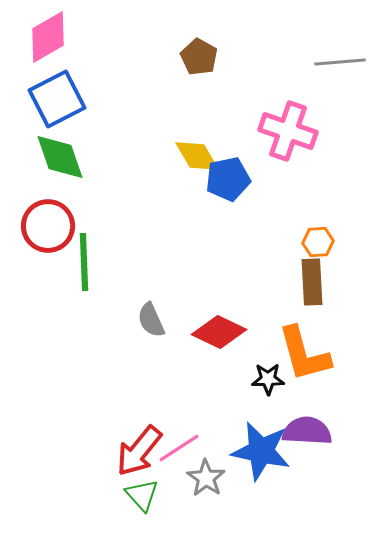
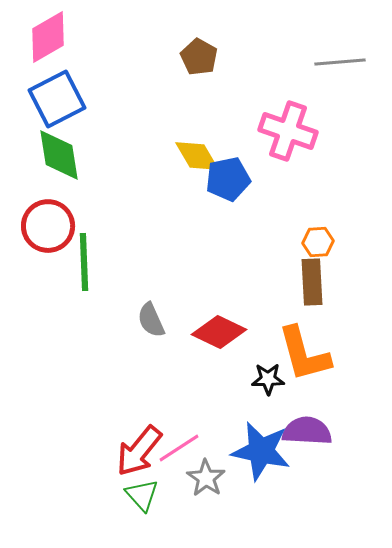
green diamond: moved 1 px left, 2 px up; rotated 10 degrees clockwise
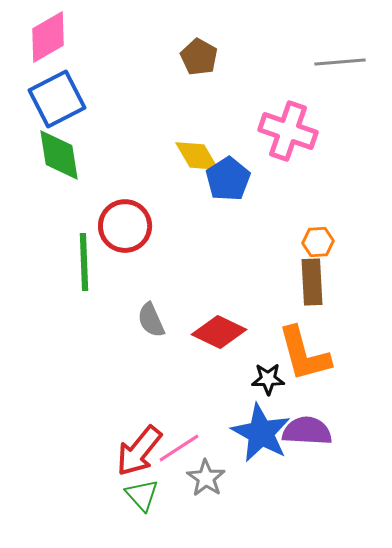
blue pentagon: rotated 21 degrees counterclockwise
red circle: moved 77 px right
blue star: moved 18 px up; rotated 16 degrees clockwise
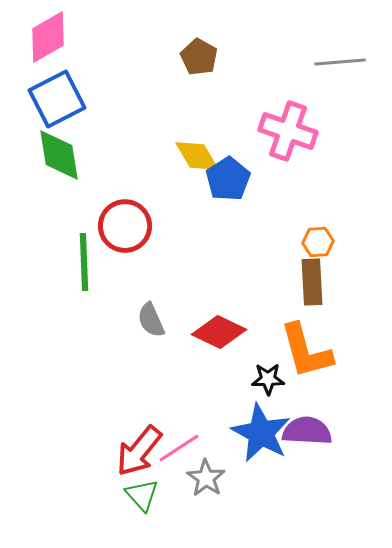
orange L-shape: moved 2 px right, 3 px up
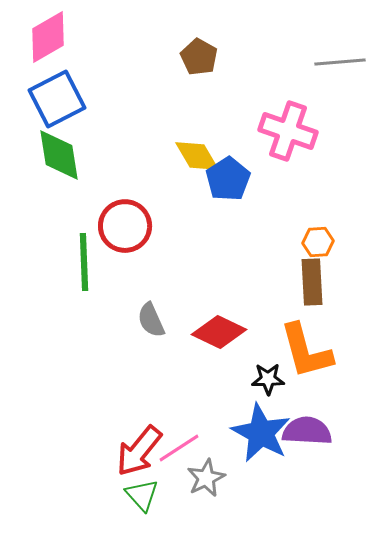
gray star: rotated 12 degrees clockwise
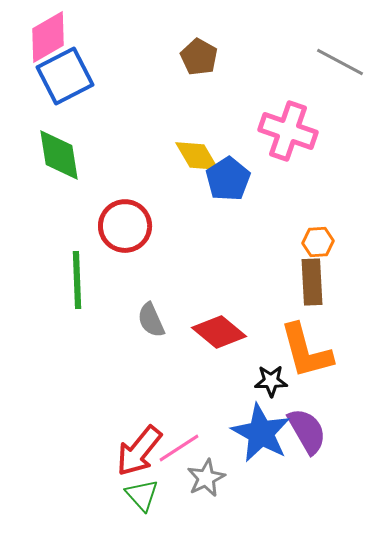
gray line: rotated 33 degrees clockwise
blue square: moved 8 px right, 23 px up
green line: moved 7 px left, 18 px down
red diamond: rotated 14 degrees clockwise
black star: moved 3 px right, 2 px down
purple semicircle: rotated 57 degrees clockwise
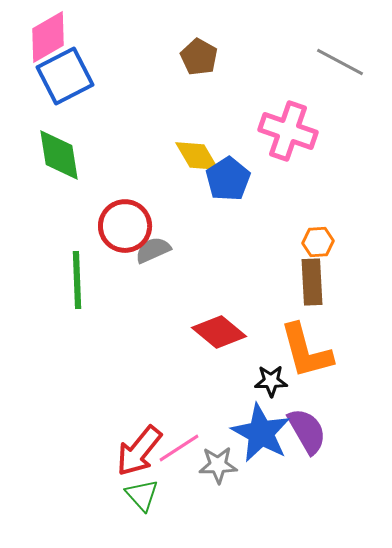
gray semicircle: moved 2 px right, 70 px up; rotated 90 degrees clockwise
gray star: moved 12 px right, 13 px up; rotated 24 degrees clockwise
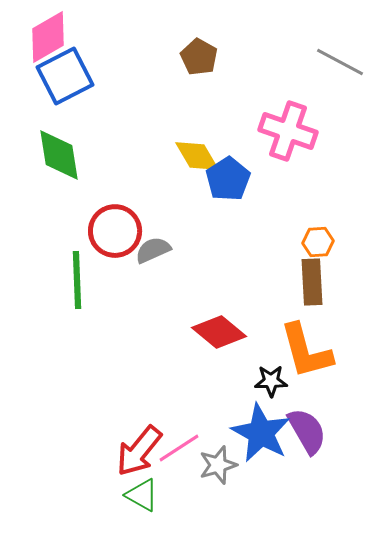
red circle: moved 10 px left, 5 px down
gray star: rotated 15 degrees counterclockwise
green triangle: rotated 18 degrees counterclockwise
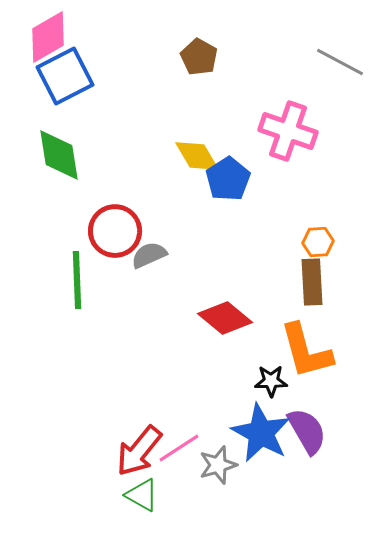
gray semicircle: moved 4 px left, 5 px down
red diamond: moved 6 px right, 14 px up
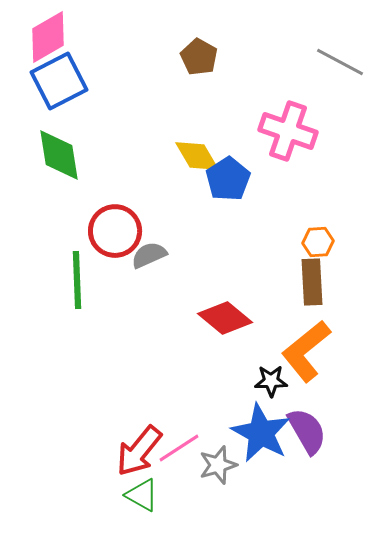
blue square: moved 6 px left, 5 px down
orange L-shape: rotated 66 degrees clockwise
